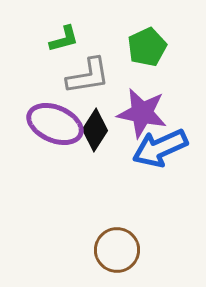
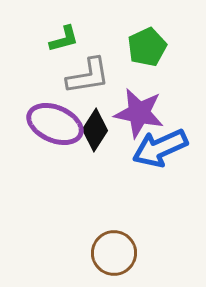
purple star: moved 3 px left
brown circle: moved 3 px left, 3 px down
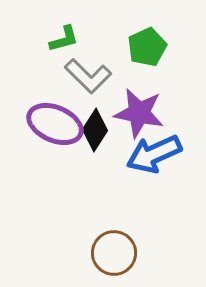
gray L-shape: rotated 54 degrees clockwise
blue arrow: moved 6 px left, 6 px down
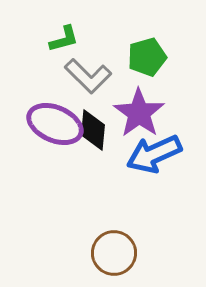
green pentagon: moved 10 px down; rotated 9 degrees clockwise
purple star: rotated 24 degrees clockwise
black diamond: moved 2 px left; rotated 27 degrees counterclockwise
